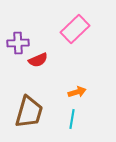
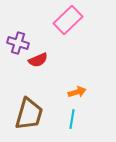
pink rectangle: moved 7 px left, 9 px up
purple cross: rotated 20 degrees clockwise
brown trapezoid: moved 2 px down
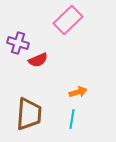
orange arrow: moved 1 px right
brown trapezoid: rotated 12 degrees counterclockwise
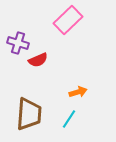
cyan line: moved 3 px left; rotated 24 degrees clockwise
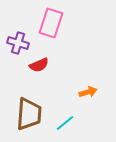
pink rectangle: moved 17 px left, 3 px down; rotated 28 degrees counterclockwise
red semicircle: moved 1 px right, 5 px down
orange arrow: moved 10 px right
cyan line: moved 4 px left, 4 px down; rotated 18 degrees clockwise
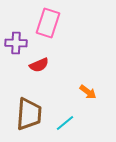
pink rectangle: moved 3 px left
purple cross: moved 2 px left; rotated 15 degrees counterclockwise
orange arrow: rotated 54 degrees clockwise
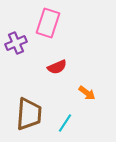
purple cross: rotated 25 degrees counterclockwise
red semicircle: moved 18 px right, 2 px down
orange arrow: moved 1 px left, 1 px down
cyan line: rotated 18 degrees counterclockwise
